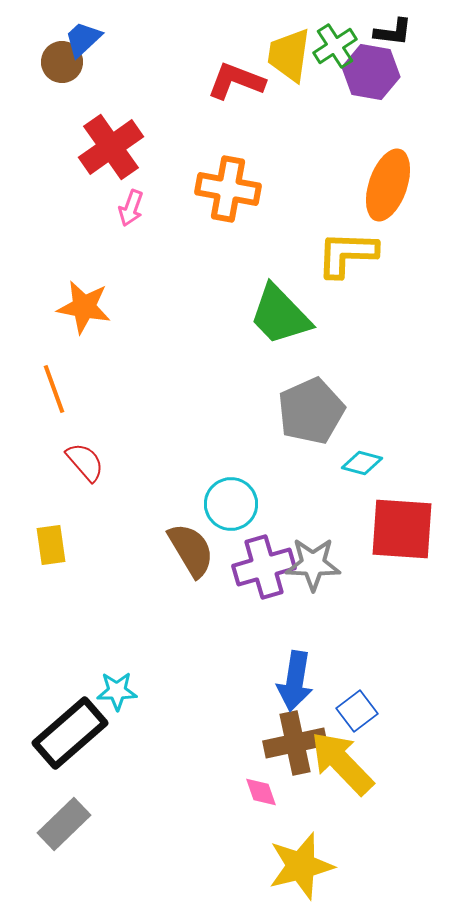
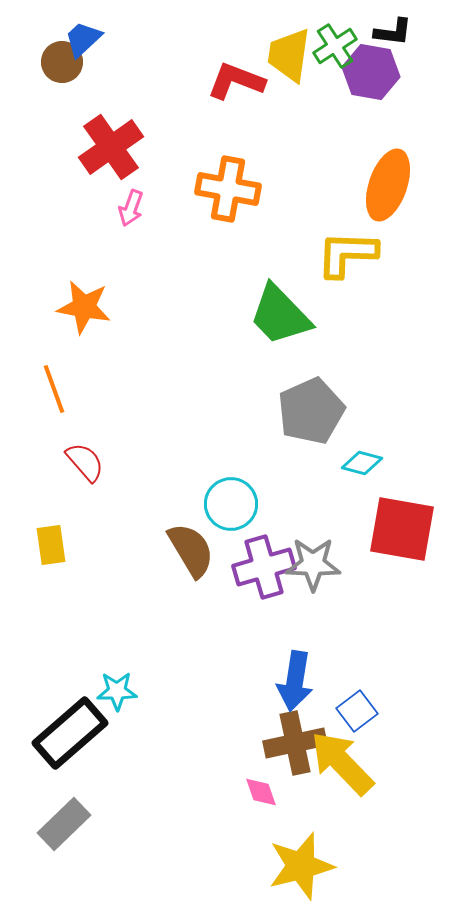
red square: rotated 6 degrees clockwise
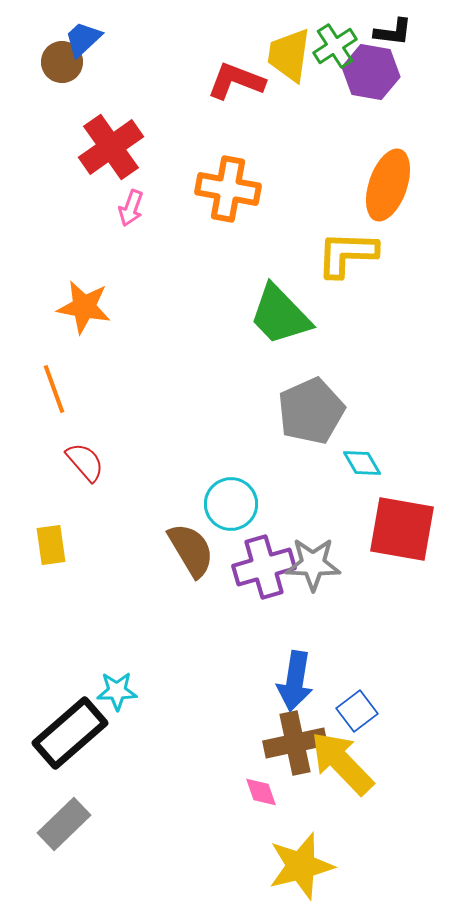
cyan diamond: rotated 45 degrees clockwise
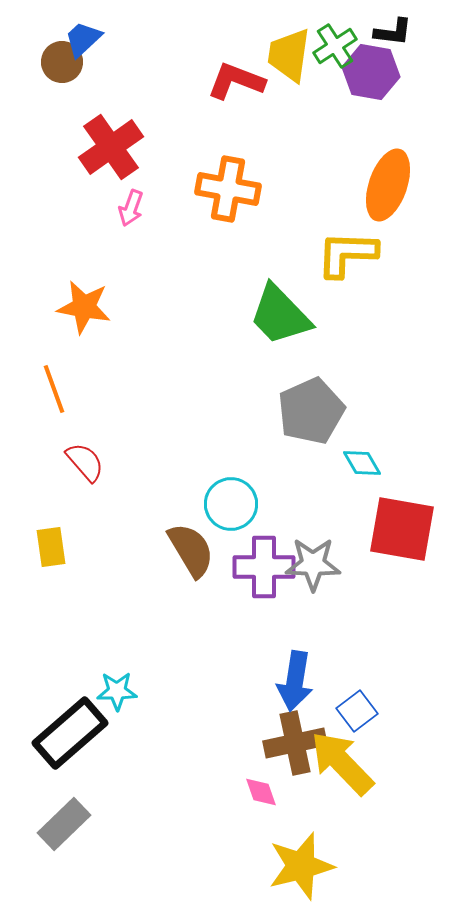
yellow rectangle: moved 2 px down
purple cross: rotated 16 degrees clockwise
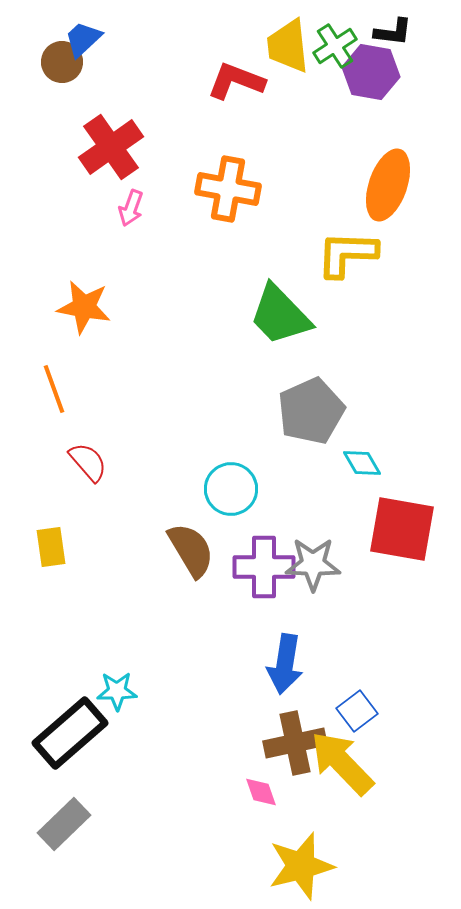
yellow trapezoid: moved 1 px left, 9 px up; rotated 14 degrees counterclockwise
red semicircle: moved 3 px right
cyan circle: moved 15 px up
blue arrow: moved 10 px left, 17 px up
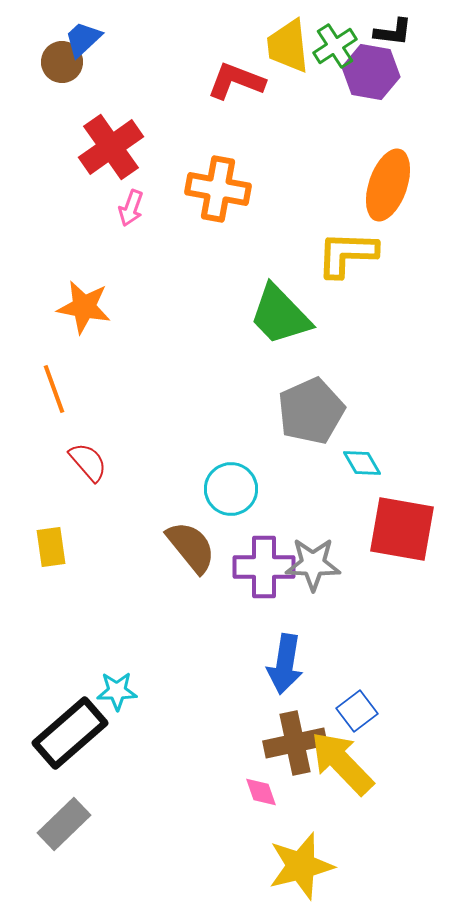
orange cross: moved 10 px left
brown semicircle: moved 3 px up; rotated 8 degrees counterclockwise
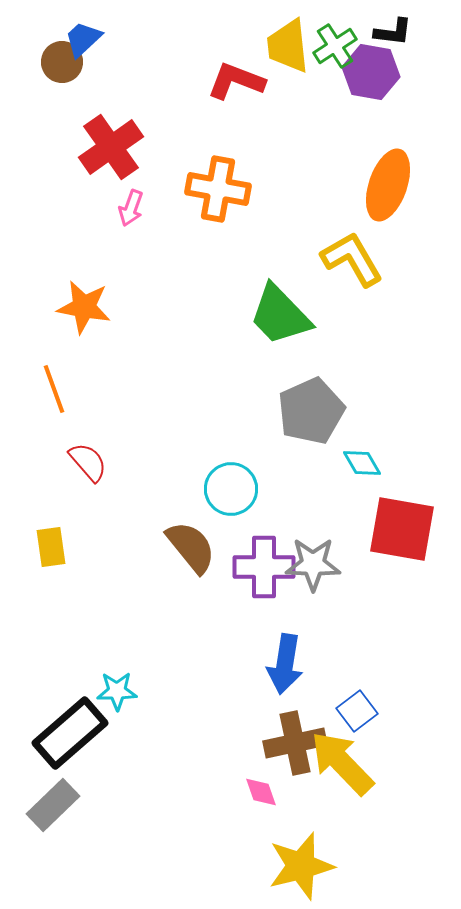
yellow L-shape: moved 5 px right, 5 px down; rotated 58 degrees clockwise
gray rectangle: moved 11 px left, 19 px up
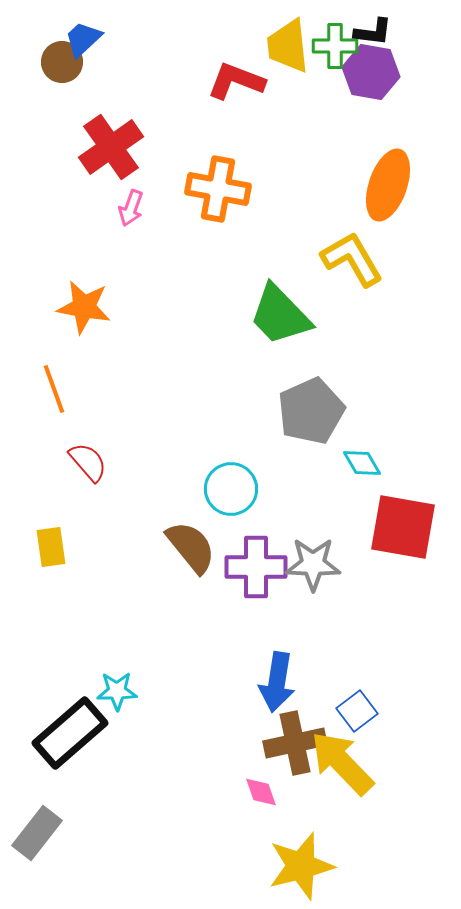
black L-shape: moved 20 px left
green cross: rotated 33 degrees clockwise
red square: moved 1 px right, 2 px up
purple cross: moved 8 px left
blue arrow: moved 8 px left, 18 px down
gray rectangle: moved 16 px left, 28 px down; rotated 8 degrees counterclockwise
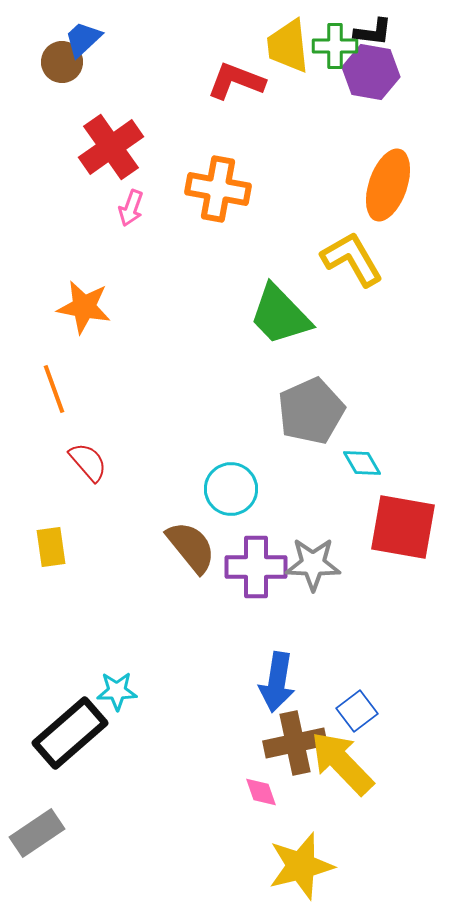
gray rectangle: rotated 18 degrees clockwise
